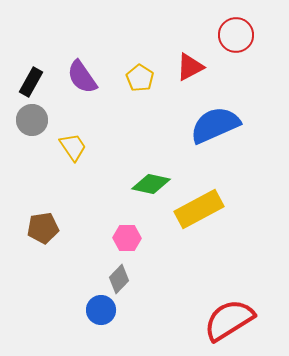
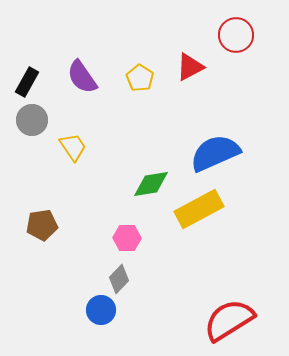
black rectangle: moved 4 px left
blue semicircle: moved 28 px down
green diamond: rotated 21 degrees counterclockwise
brown pentagon: moved 1 px left, 3 px up
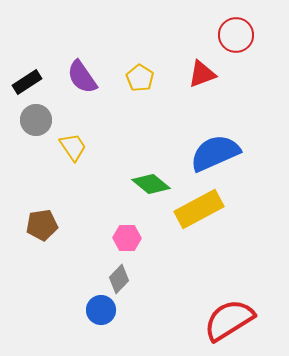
red triangle: moved 12 px right, 7 px down; rotated 8 degrees clockwise
black rectangle: rotated 28 degrees clockwise
gray circle: moved 4 px right
green diamond: rotated 48 degrees clockwise
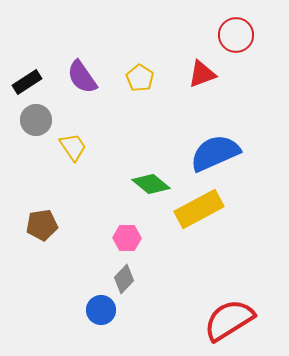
gray diamond: moved 5 px right
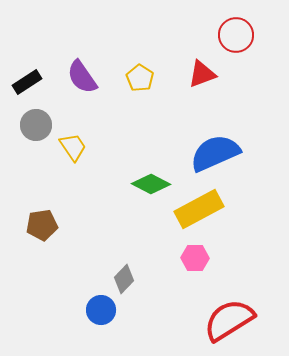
gray circle: moved 5 px down
green diamond: rotated 12 degrees counterclockwise
pink hexagon: moved 68 px right, 20 px down
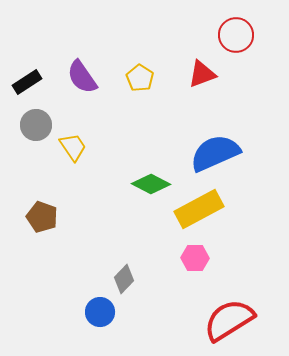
brown pentagon: moved 8 px up; rotated 28 degrees clockwise
blue circle: moved 1 px left, 2 px down
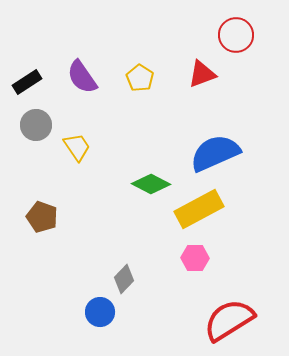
yellow trapezoid: moved 4 px right
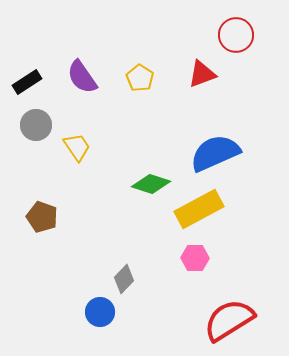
green diamond: rotated 9 degrees counterclockwise
